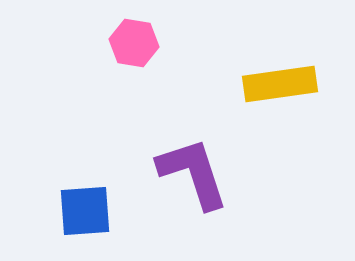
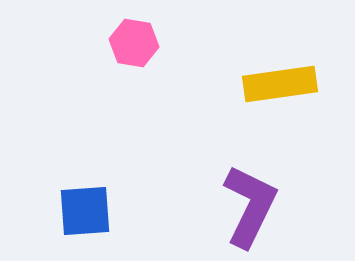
purple L-shape: moved 57 px right, 33 px down; rotated 44 degrees clockwise
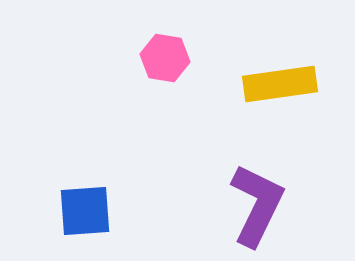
pink hexagon: moved 31 px right, 15 px down
purple L-shape: moved 7 px right, 1 px up
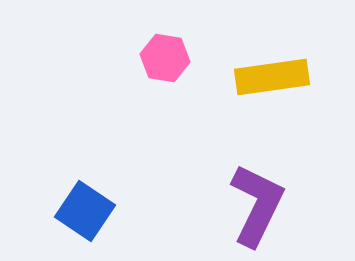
yellow rectangle: moved 8 px left, 7 px up
blue square: rotated 38 degrees clockwise
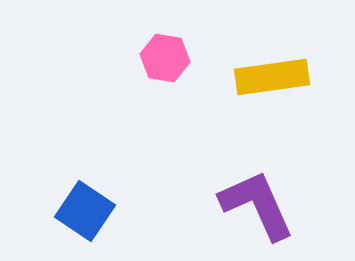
purple L-shape: rotated 50 degrees counterclockwise
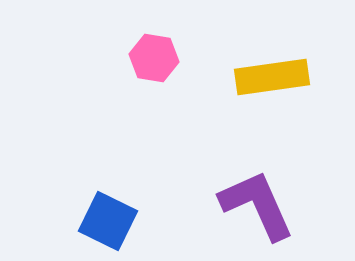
pink hexagon: moved 11 px left
blue square: moved 23 px right, 10 px down; rotated 8 degrees counterclockwise
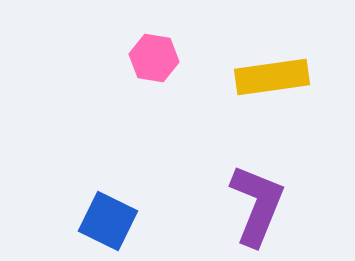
purple L-shape: rotated 46 degrees clockwise
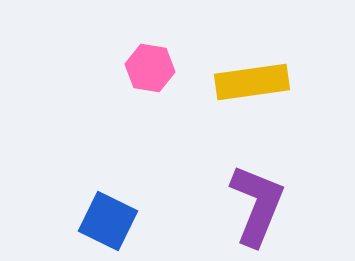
pink hexagon: moved 4 px left, 10 px down
yellow rectangle: moved 20 px left, 5 px down
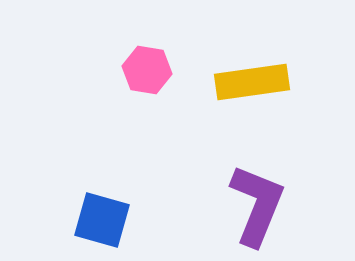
pink hexagon: moved 3 px left, 2 px down
blue square: moved 6 px left, 1 px up; rotated 10 degrees counterclockwise
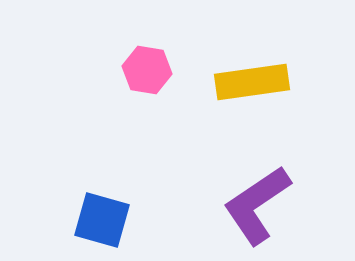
purple L-shape: rotated 146 degrees counterclockwise
